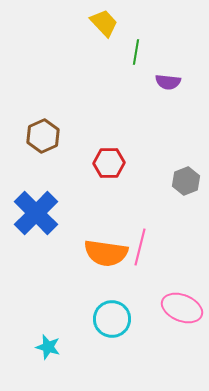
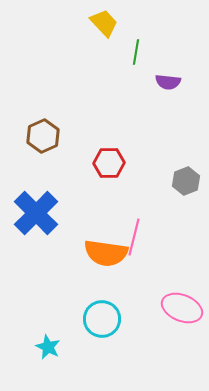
pink line: moved 6 px left, 10 px up
cyan circle: moved 10 px left
cyan star: rotated 10 degrees clockwise
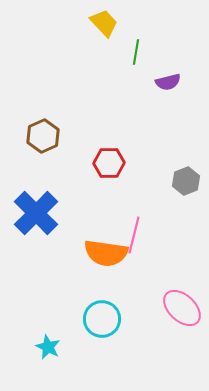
purple semicircle: rotated 20 degrees counterclockwise
pink line: moved 2 px up
pink ellipse: rotated 21 degrees clockwise
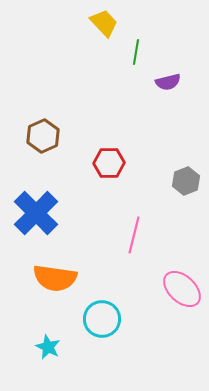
orange semicircle: moved 51 px left, 25 px down
pink ellipse: moved 19 px up
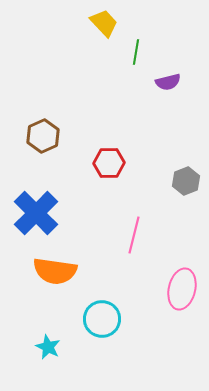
orange semicircle: moved 7 px up
pink ellipse: rotated 60 degrees clockwise
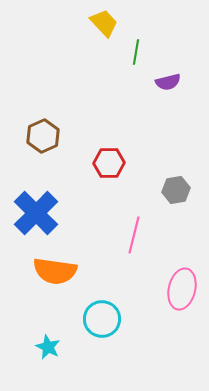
gray hexagon: moved 10 px left, 9 px down; rotated 12 degrees clockwise
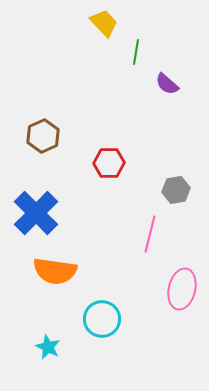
purple semicircle: moved 1 px left, 2 px down; rotated 55 degrees clockwise
pink line: moved 16 px right, 1 px up
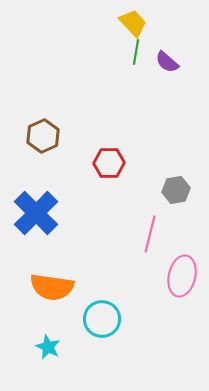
yellow trapezoid: moved 29 px right
purple semicircle: moved 22 px up
orange semicircle: moved 3 px left, 16 px down
pink ellipse: moved 13 px up
